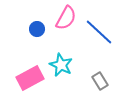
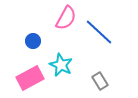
blue circle: moved 4 px left, 12 px down
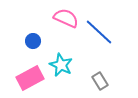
pink semicircle: rotated 95 degrees counterclockwise
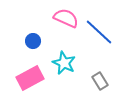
cyan star: moved 3 px right, 2 px up
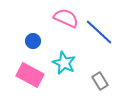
pink rectangle: moved 3 px up; rotated 56 degrees clockwise
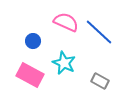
pink semicircle: moved 4 px down
gray rectangle: rotated 30 degrees counterclockwise
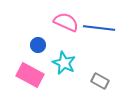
blue line: moved 4 px up; rotated 36 degrees counterclockwise
blue circle: moved 5 px right, 4 px down
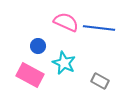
blue circle: moved 1 px down
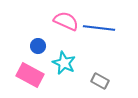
pink semicircle: moved 1 px up
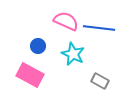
cyan star: moved 9 px right, 9 px up
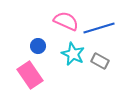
blue line: rotated 24 degrees counterclockwise
pink rectangle: rotated 28 degrees clockwise
gray rectangle: moved 20 px up
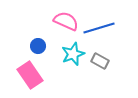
cyan star: rotated 25 degrees clockwise
